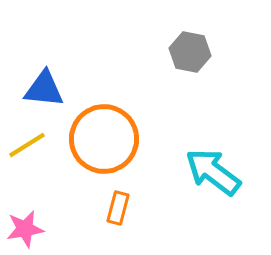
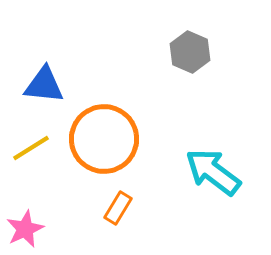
gray hexagon: rotated 12 degrees clockwise
blue triangle: moved 4 px up
yellow line: moved 4 px right, 3 px down
orange rectangle: rotated 16 degrees clockwise
pink star: rotated 15 degrees counterclockwise
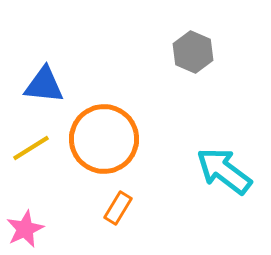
gray hexagon: moved 3 px right
cyan arrow: moved 11 px right, 1 px up
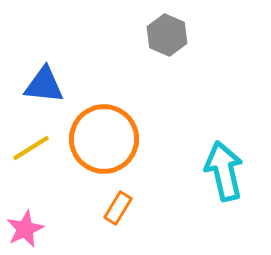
gray hexagon: moved 26 px left, 17 px up
cyan arrow: rotated 40 degrees clockwise
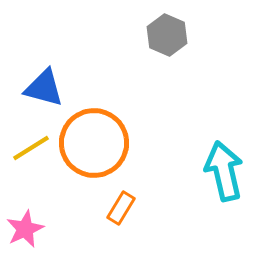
blue triangle: moved 3 px down; rotated 9 degrees clockwise
orange circle: moved 10 px left, 4 px down
orange rectangle: moved 3 px right
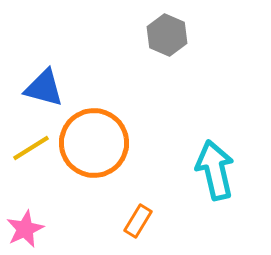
cyan arrow: moved 9 px left, 1 px up
orange rectangle: moved 17 px right, 13 px down
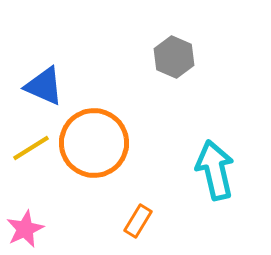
gray hexagon: moved 7 px right, 22 px down
blue triangle: moved 2 px up; rotated 9 degrees clockwise
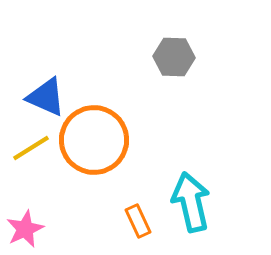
gray hexagon: rotated 21 degrees counterclockwise
blue triangle: moved 2 px right, 11 px down
orange circle: moved 3 px up
cyan arrow: moved 24 px left, 32 px down
orange rectangle: rotated 56 degrees counterclockwise
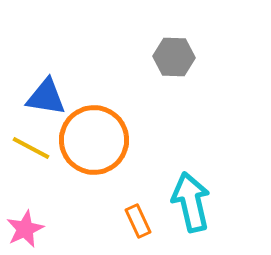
blue triangle: rotated 15 degrees counterclockwise
yellow line: rotated 60 degrees clockwise
